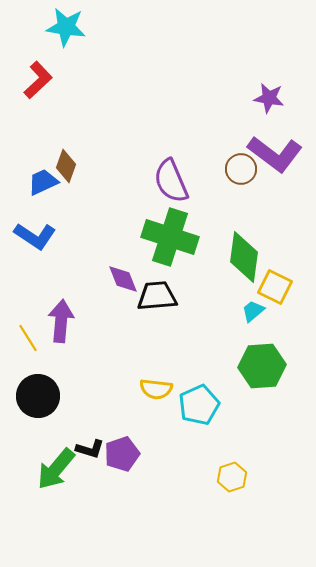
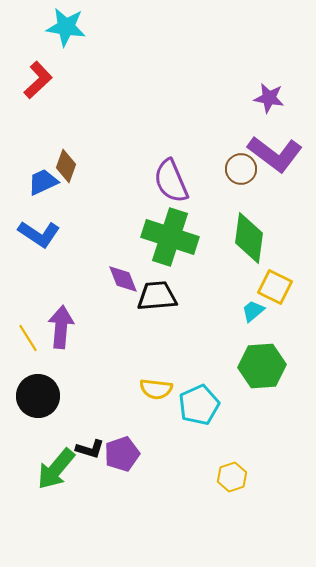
blue L-shape: moved 4 px right, 2 px up
green diamond: moved 5 px right, 19 px up
purple arrow: moved 6 px down
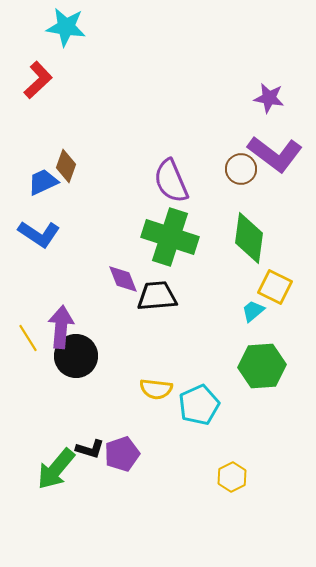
black circle: moved 38 px right, 40 px up
yellow hexagon: rotated 8 degrees counterclockwise
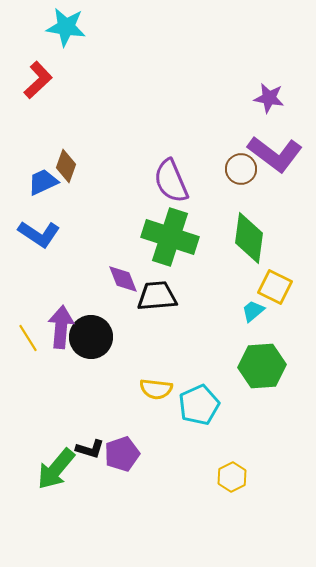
black circle: moved 15 px right, 19 px up
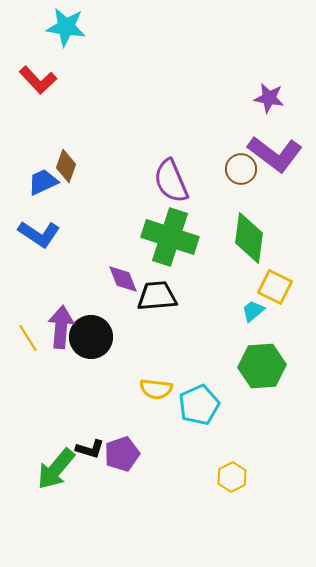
red L-shape: rotated 90 degrees clockwise
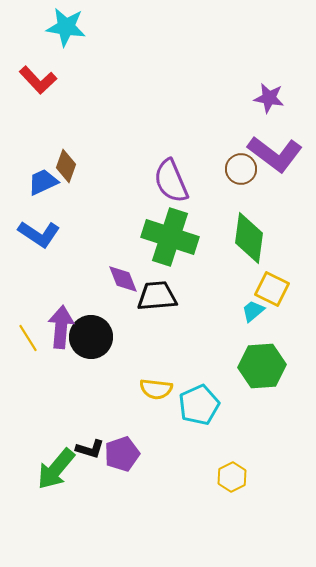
yellow square: moved 3 px left, 2 px down
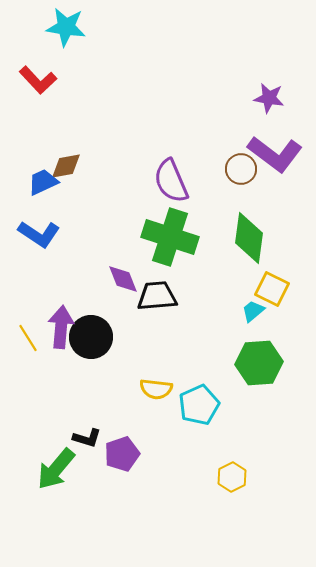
brown diamond: rotated 60 degrees clockwise
green hexagon: moved 3 px left, 3 px up
black L-shape: moved 3 px left, 11 px up
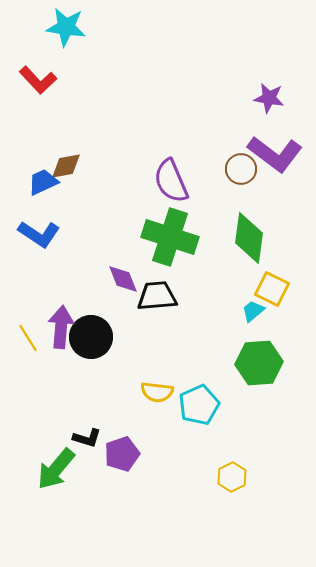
yellow semicircle: moved 1 px right, 3 px down
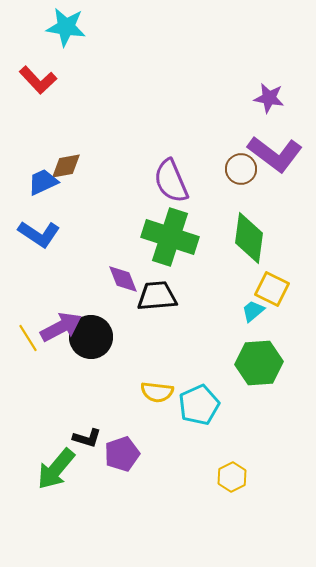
purple arrow: rotated 57 degrees clockwise
